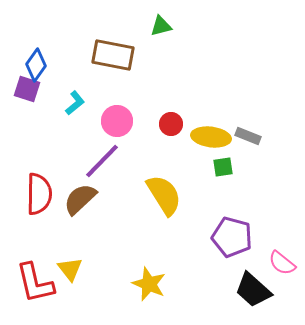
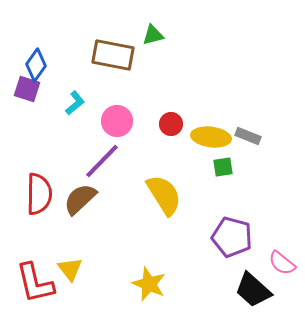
green triangle: moved 8 px left, 9 px down
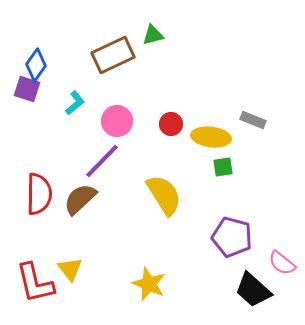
brown rectangle: rotated 36 degrees counterclockwise
gray rectangle: moved 5 px right, 16 px up
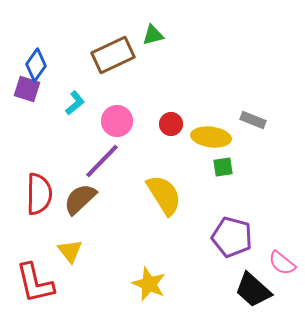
yellow triangle: moved 18 px up
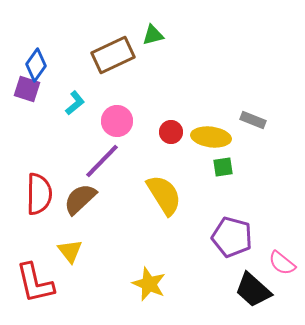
red circle: moved 8 px down
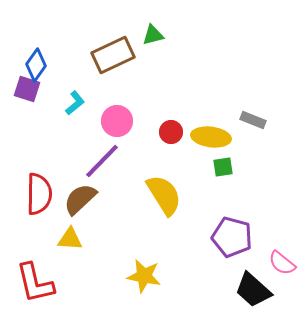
yellow triangle: moved 12 px up; rotated 48 degrees counterclockwise
yellow star: moved 5 px left, 8 px up; rotated 12 degrees counterclockwise
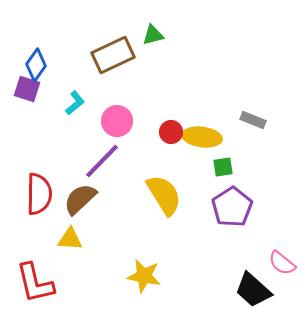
yellow ellipse: moved 9 px left
purple pentagon: moved 30 px up; rotated 24 degrees clockwise
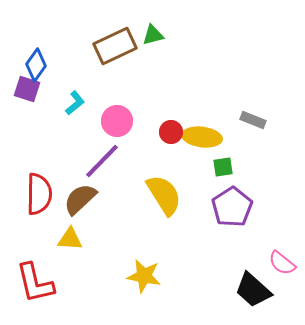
brown rectangle: moved 2 px right, 9 px up
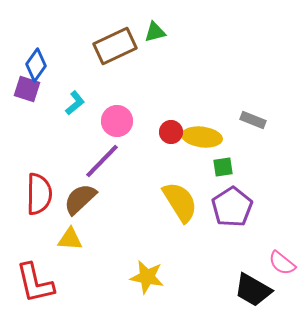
green triangle: moved 2 px right, 3 px up
yellow semicircle: moved 16 px right, 7 px down
yellow star: moved 3 px right, 1 px down
black trapezoid: rotated 12 degrees counterclockwise
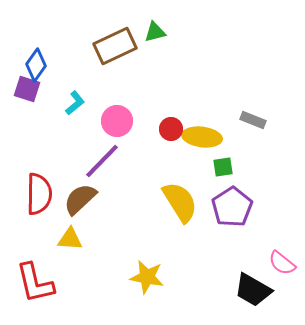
red circle: moved 3 px up
